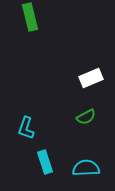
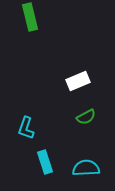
white rectangle: moved 13 px left, 3 px down
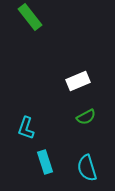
green rectangle: rotated 24 degrees counterclockwise
cyan semicircle: moved 1 px right; rotated 104 degrees counterclockwise
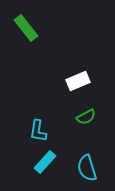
green rectangle: moved 4 px left, 11 px down
cyan L-shape: moved 12 px right, 3 px down; rotated 10 degrees counterclockwise
cyan rectangle: rotated 60 degrees clockwise
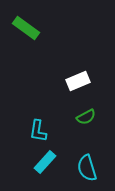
green rectangle: rotated 16 degrees counterclockwise
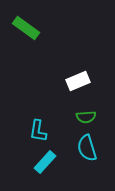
green semicircle: rotated 24 degrees clockwise
cyan semicircle: moved 20 px up
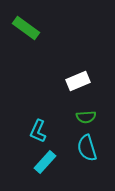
cyan L-shape: rotated 15 degrees clockwise
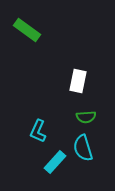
green rectangle: moved 1 px right, 2 px down
white rectangle: rotated 55 degrees counterclockwise
cyan semicircle: moved 4 px left
cyan rectangle: moved 10 px right
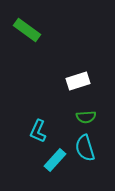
white rectangle: rotated 60 degrees clockwise
cyan semicircle: moved 2 px right
cyan rectangle: moved 2 px up
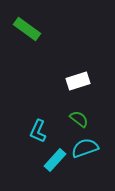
green rectangle: moved 1 px up
green semicircle: moved 7 px left, 2 px down; rotated 138 degrees counterclockwise
cyan semicircle: rotated 88 degrees clockwise
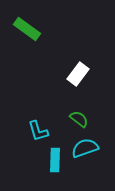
white rectangle: moved 7 px up; rotated 35 degrees counterclockwise
cyan L-shape: rotated 40 degrees counterclockwise
cyan rectangle: rotated 40 degrees counterclockwise
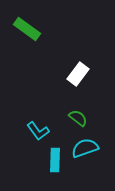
green semicircle: moved 1 px left, 1 px up
cyan L-shape: rotated 20 degrees counterclockwise
